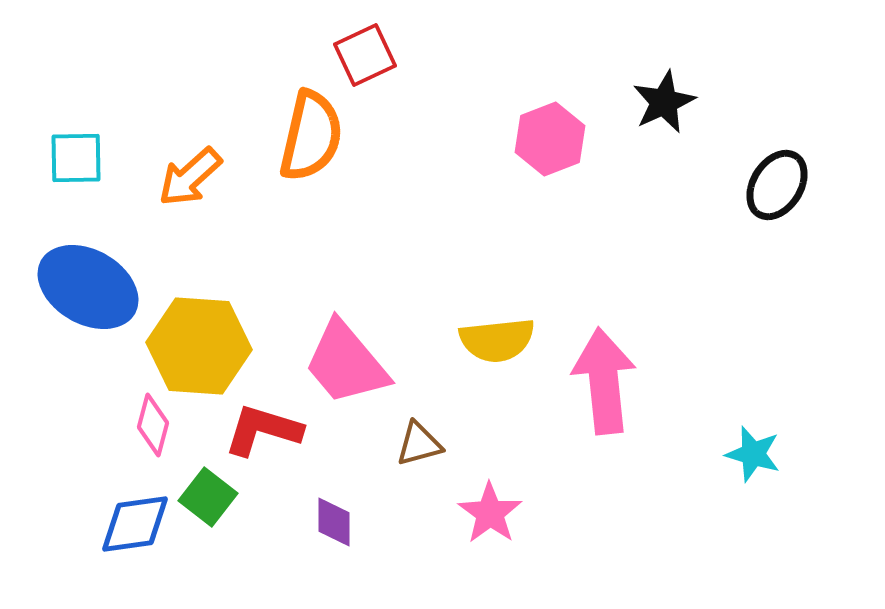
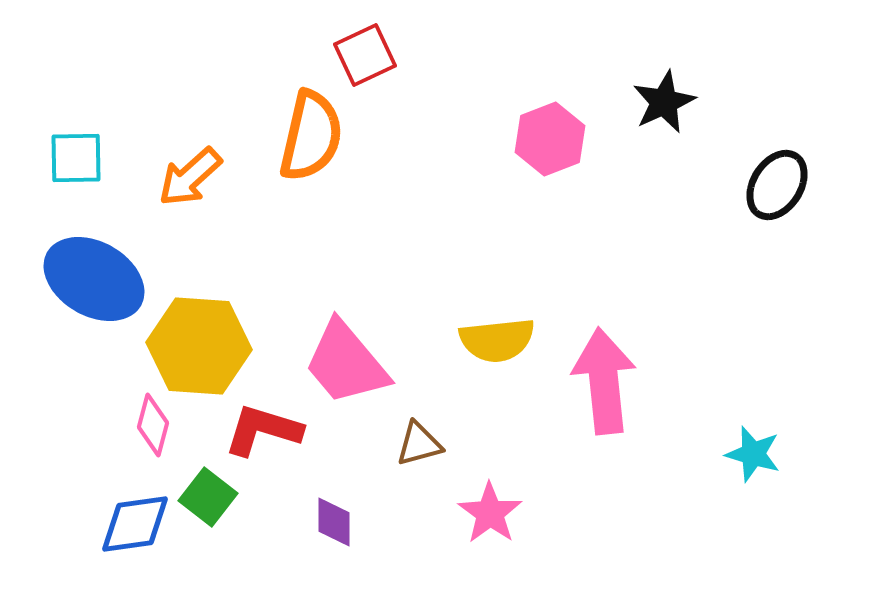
blue ellipse: moved 6 px right, 8 px up
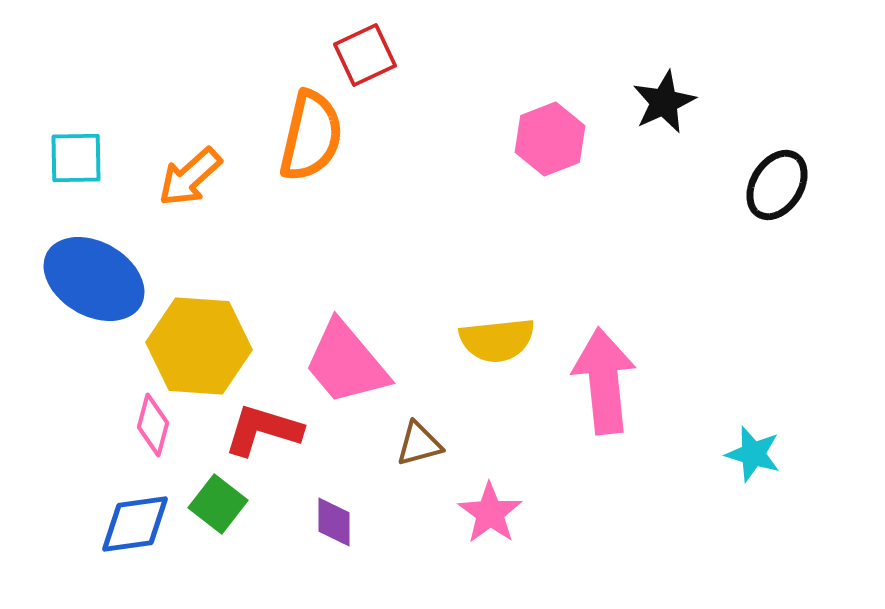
green square: moved 10 px right, 7 px down
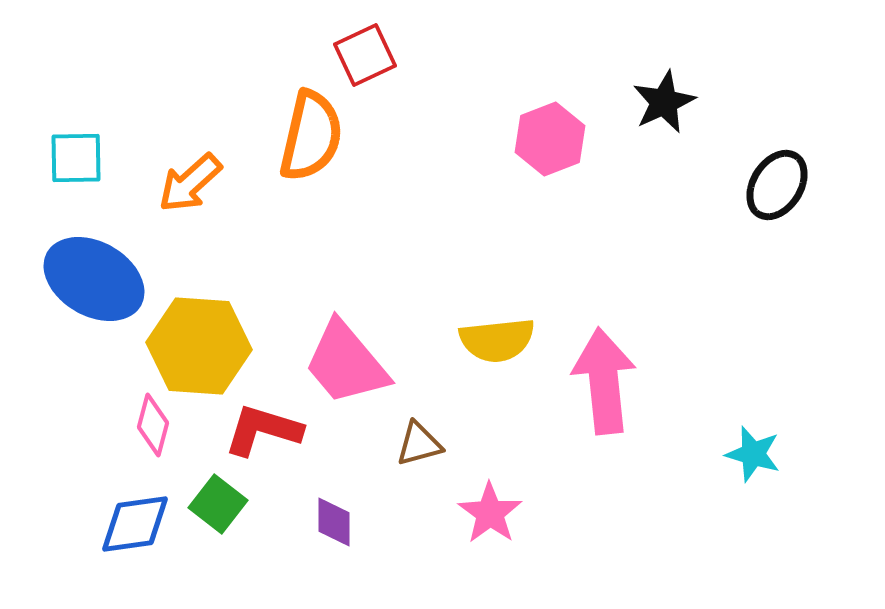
orange arrow: moved 6 px down
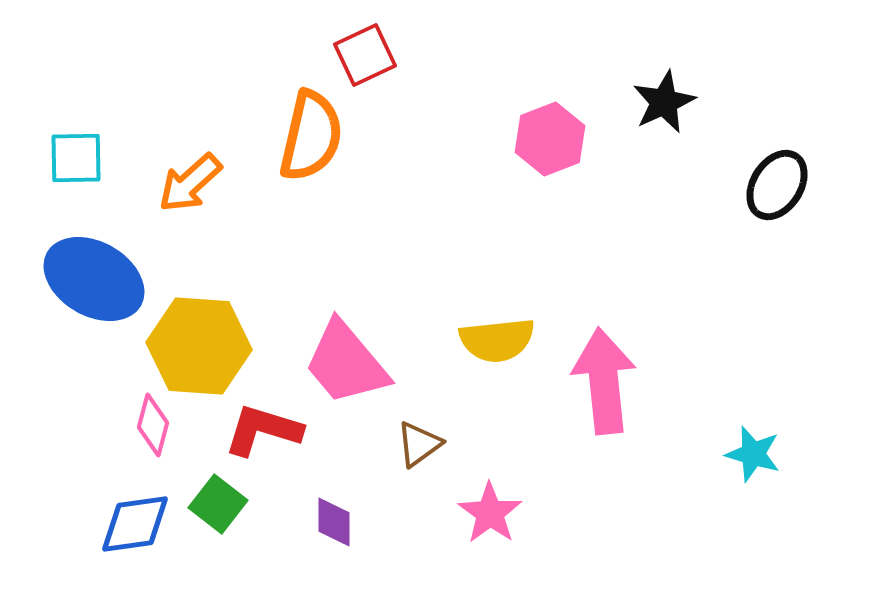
brown triangle: rotated 21 degrees counterclockwise
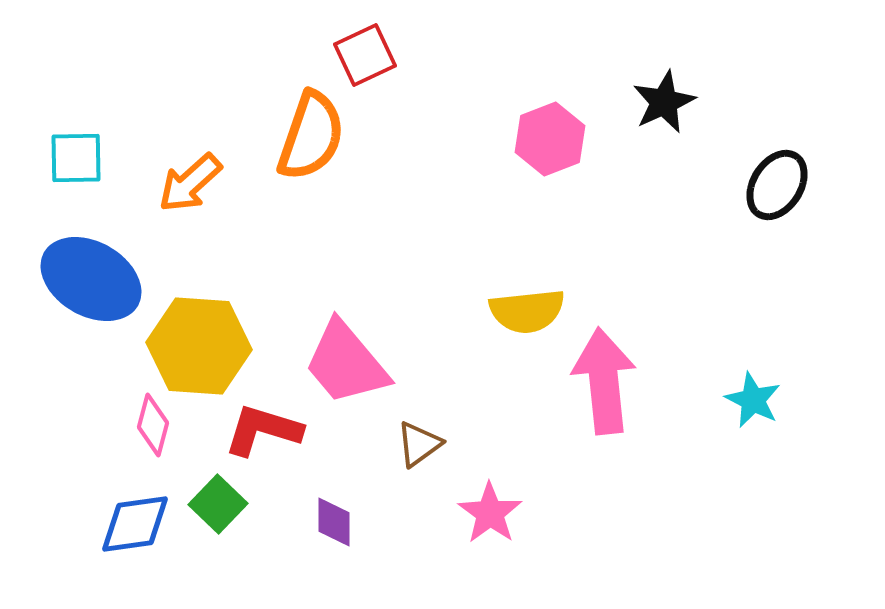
orange semicircle: rotated 6 degrees clockwise
blue ellipse: moved 3 px left
yellow semicircle: moved 30 px right, 29 px up
cyan star: moved 54 px up; rotated 10 degrees clockwise
green square: rotated 6 degrees clockwise
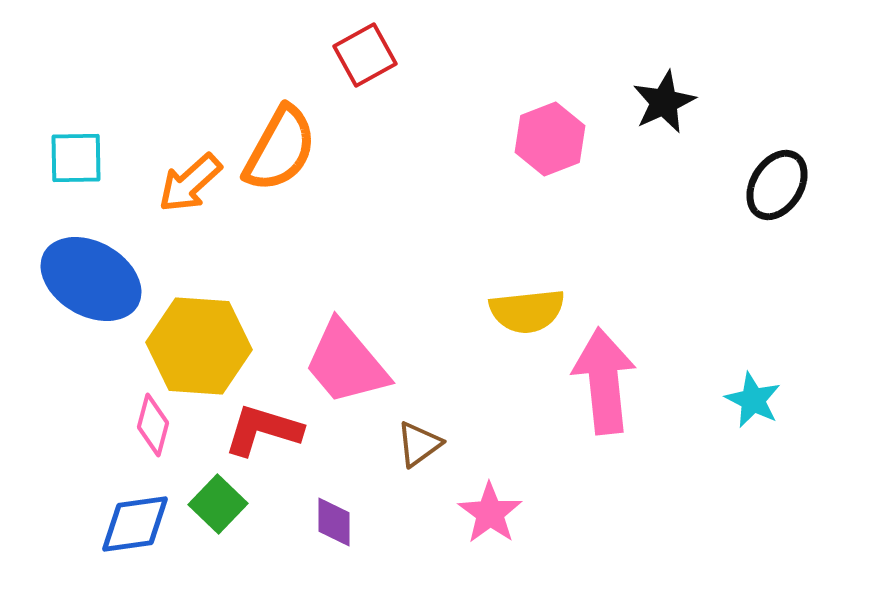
red square: rotated 4 degrees counterclockwise
orange semicircle: moved 31 px left, 13 px down; rotated 10 degrees clockwise
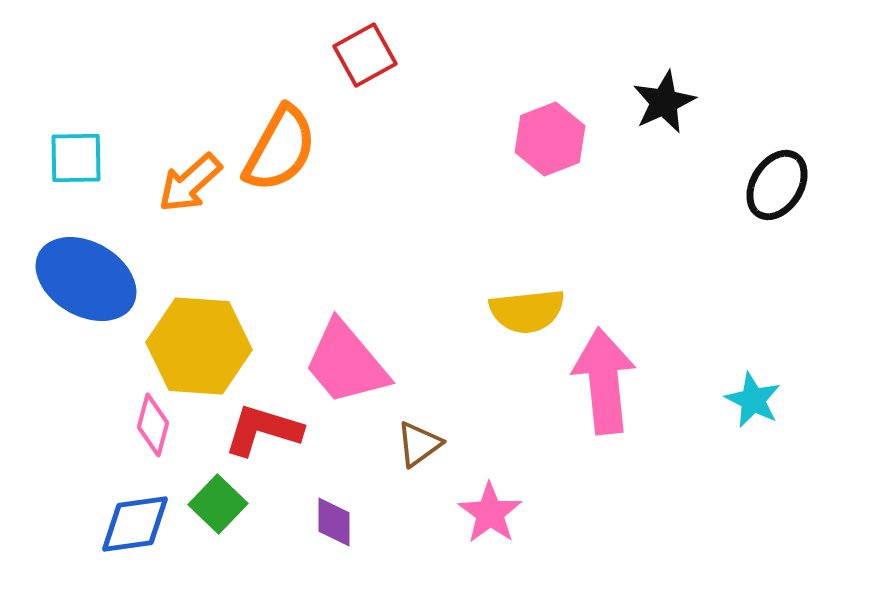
blue ellipse: moved 5 px left
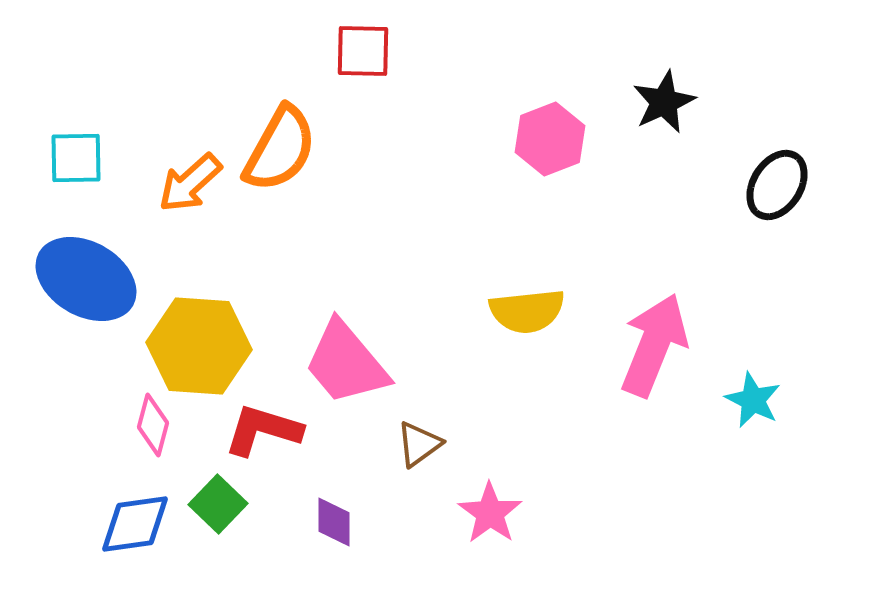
red square: moved 2 px left, 4 px up; rotated 30 degrees clockwise
pink arrow: moved 50 px right, 36 px up; rotated 28 degrees clockwise
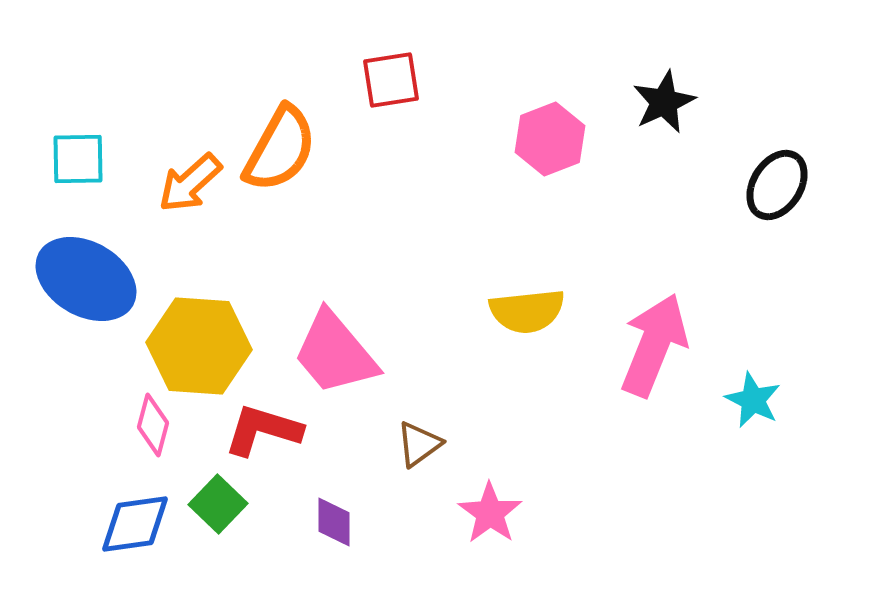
red square: moved 28 px right, 29 px down; rotated 10 degrees counterclockwise
cyan square: moved 2 px right, 1 px down
pink trapezoid: moved 11 px left, 10 px up
